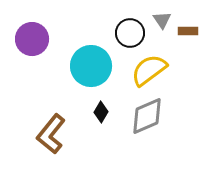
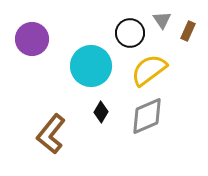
brown rectangle: rotated 66 degrees counterclockwise
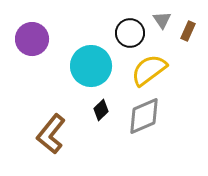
black diamond: moved 2 px up; rotated 15 degrees clockwise
gray diamond: moved 3 px left
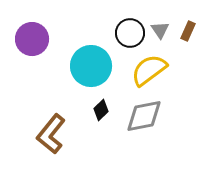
gray triangle: moved 2 px left, 10 px down
gray diamond: rotated 12 degrees clockwise
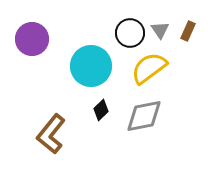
yellow semicircle: moved 2 px up
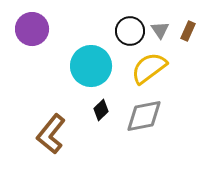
black circle: moved 2 px up
purple circle: moved 10 px up
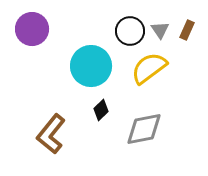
brown rectangle: moved 1 px left, 1 px up
gray diamond: moved 13 px down
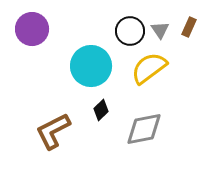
brown rectangle: moved 2 px right, 3 px up
brown L-shape: moved 2 px right, 3 px up; rotated 24 degrees clockwise
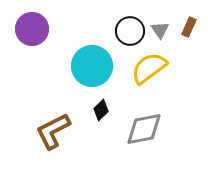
cyan circle: moved 1 px right
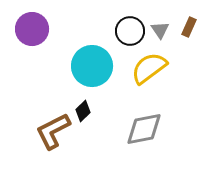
black diamond: moved 18 px left, 1 px down
